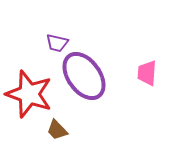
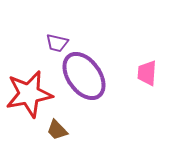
red star: rotated 30 degrees counterclockwise
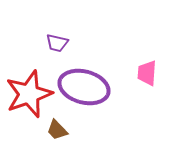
purple ellipse: moved 11 px down; rotated 39 degrees counterclockwise
red star: rotated 9 degrees counterclockwise
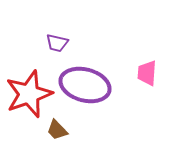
purple ellipse: moved 1 px right, 2 px up
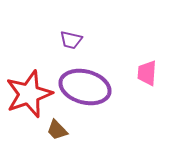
purple trapezoid: moved 14 px right, 3 px up
purple ellipse: moved 2 px down
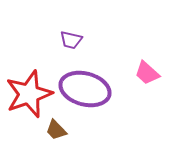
pink trapezoid: rotated 52 degrees counterclockwise
purple ellipse: moved 2 px down
brown trapezoid: moved 1 px left
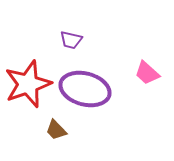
red star: moved 1 px left, 10 px up
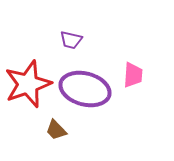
pink trapezoid: moved 14 px left, 2 px down; rotated 128 degrees counterclockwise
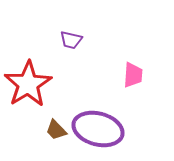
red star: rotated 12 degrees counterclockwise
purple ellipse: moved 13 px right, 40 px down
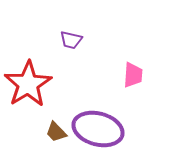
brown trapezoid: moved 2 px down
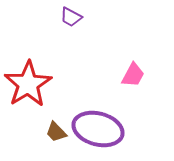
purple trapezoid: moved 23 px up; rotated 15 degrees clockwise
pink trapezoid: rotated 24 degrees clockwise
